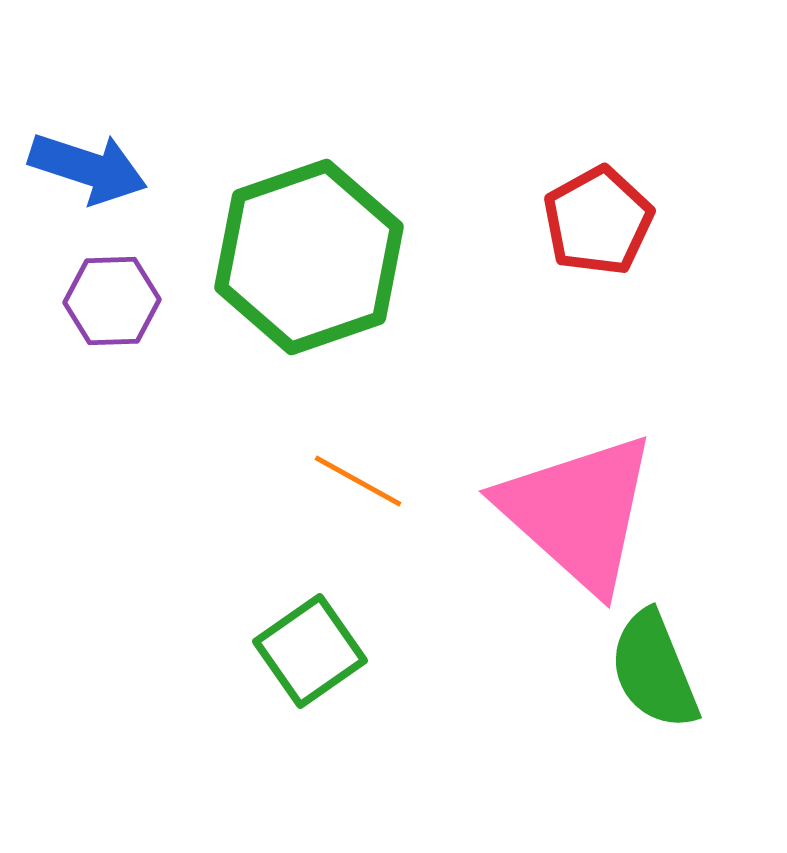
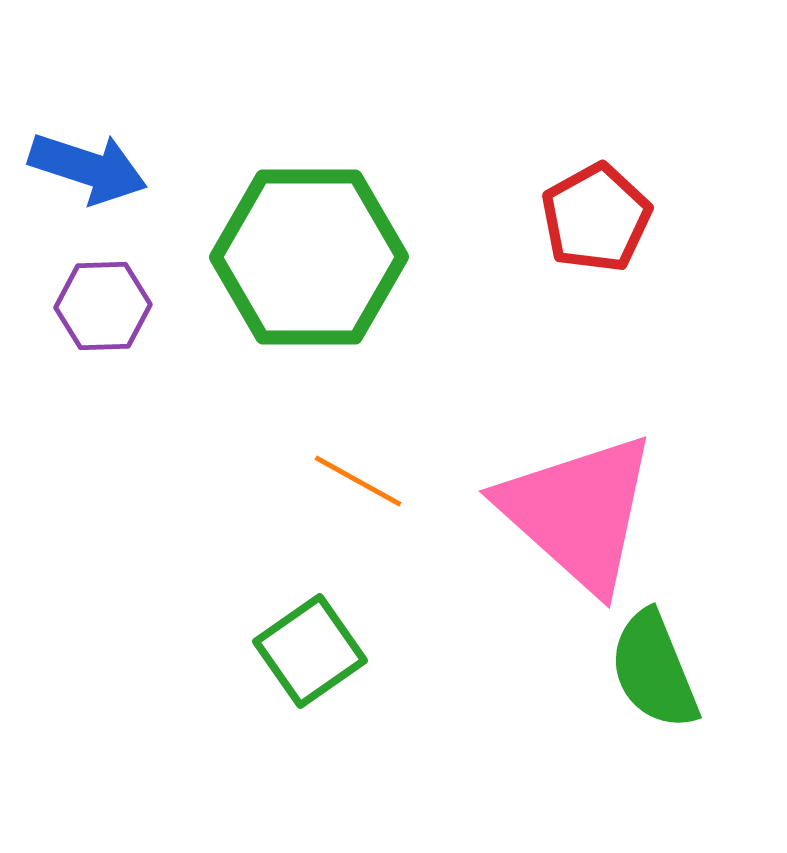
red pentagon: moved 2 px left, 3 px up
green hexagon: rotated 19 degrees clockwise
purple hexagon: moved 9 px left, 5 px down
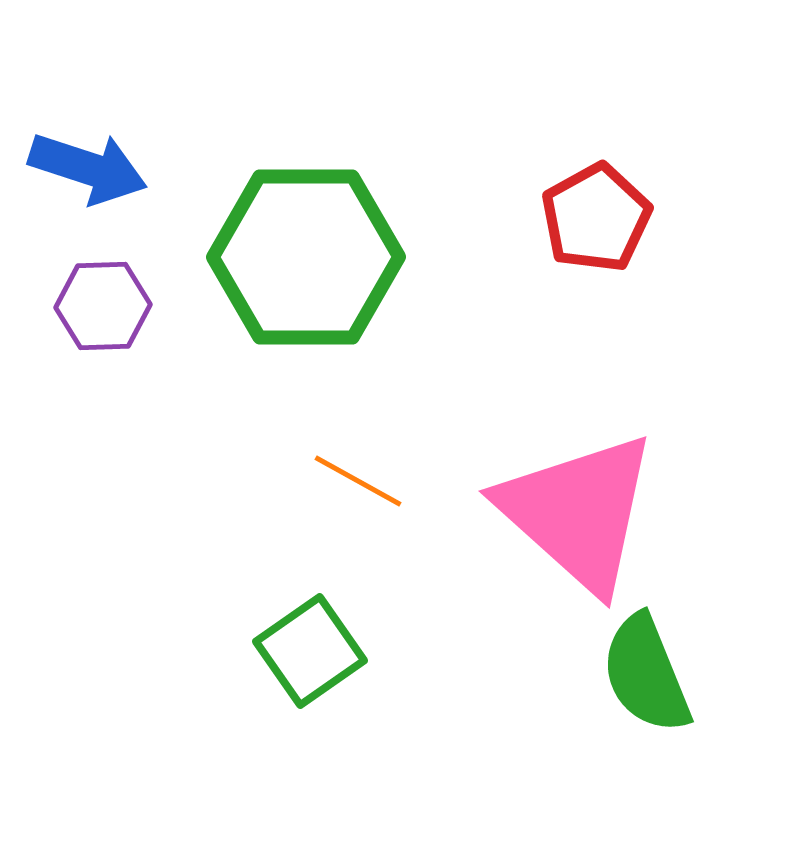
green hexagon: moved 3 px left
green semicircle: moved 8 px left, 4 px down
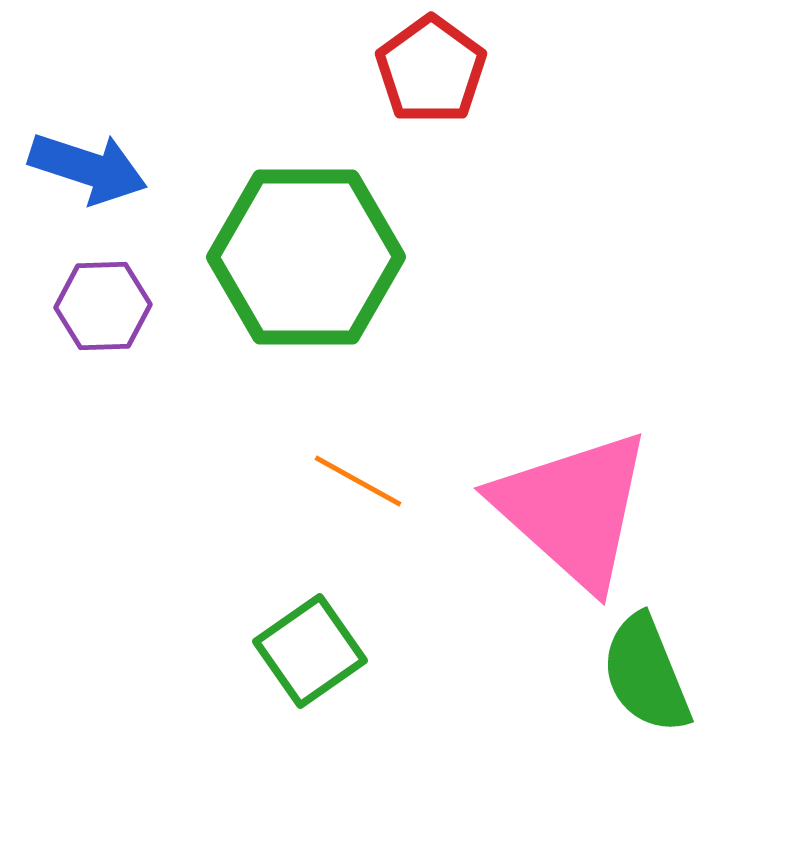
red pentagon: moved 165 px left, 148 px up; rotated 7 degrees counterclockwise
pink triangle: moved 5 px left, 3 px up
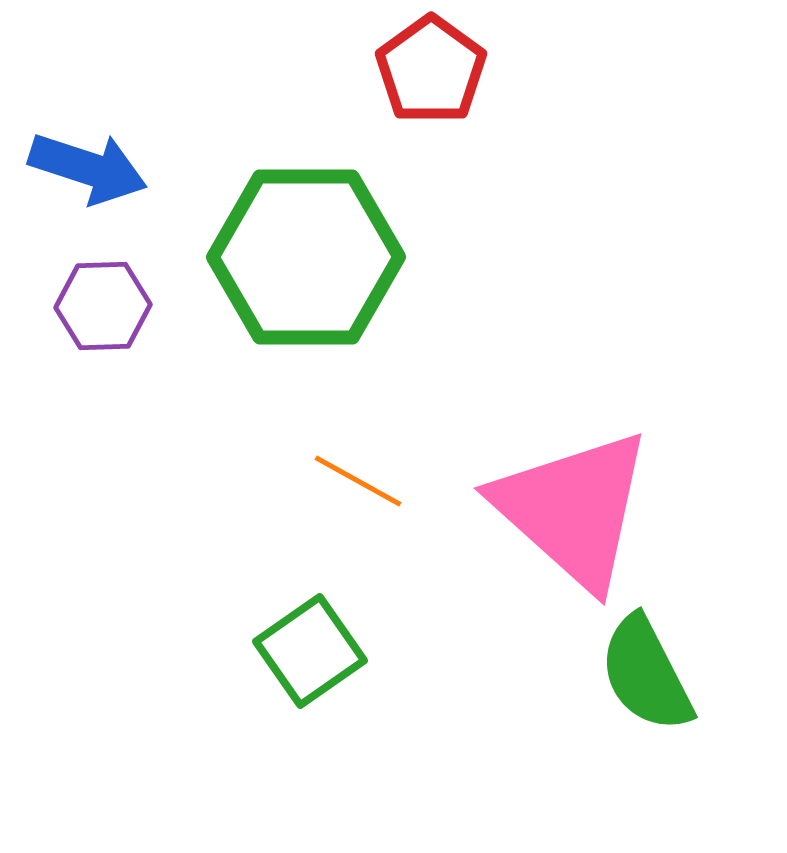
green semicircle: rotated 5 degrees counterclockwise
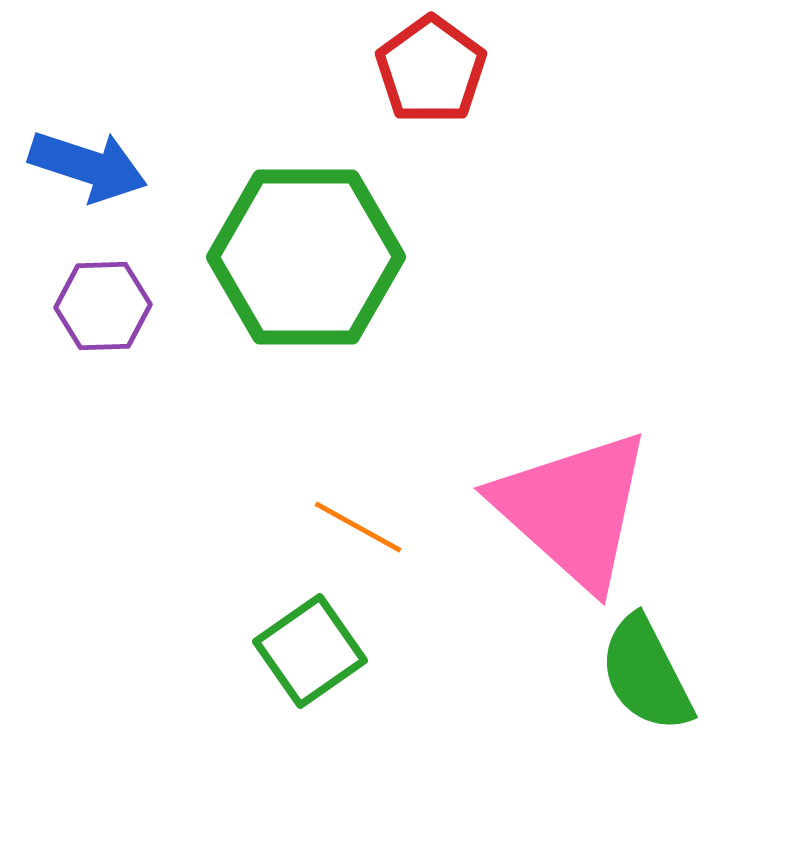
blue arrow: moved 2 px up
orange line: moved 46 px down
